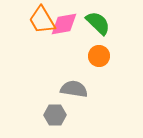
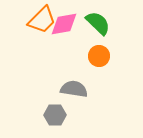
orange trapezoid: rotated 104 degrees counterclockwise
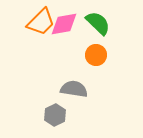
orange trapezoid: moved 1 px left, 2 px down
orange circle: moved 3 px left, 1 px up
gray hexagon: rotated 25 degrees counterclockwise
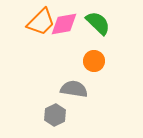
orange circle: moved 2 px left, 6 px down
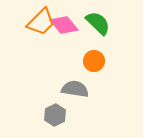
pink diamond: moved 1 px down; rotated 60 degrees clockwise
gray semicircle: moved 1 px right
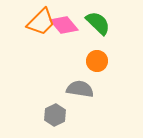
orange circle: moved 3 px right
gray semicircle: moved 5 px right
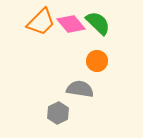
pink diamond: moved 7 px right, 1 px up
gray hexagon: moved 3 px right, 2 px up
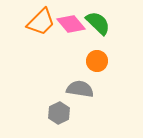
gray hexagon: moved 1 px right
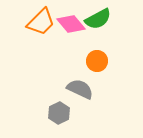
green semicircle: moved 4 px up; rotated 108 degrees clockwise
gray semicircle: rotated 16 degrees clockwise
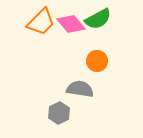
gray semicircle: rotated 16 degrees counterclockwise
